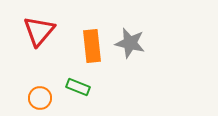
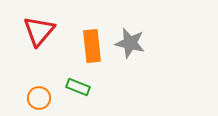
orange circle: moved 1 px left
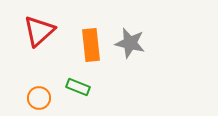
red triangle: rotated 8 degrees clockwise
orange rectangle: moved 1 px left, 1 px up
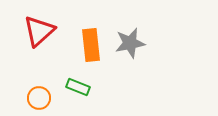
gray star: rotated 24 degrees counterclockwise
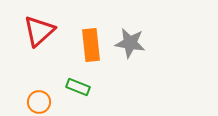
gray star: rotated 20 degrees clockwise
orange circle: moved 4 px down
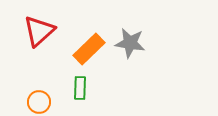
orange rectangle: moved 2 px left, 4 px down; rotated 52 degrees clockwise
green rectangle: moved 2 px right, 1 px down; rotated 70 degrees clockwise
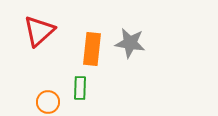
orange rectangle: moved 3 px right; rotated 40 degrees counterclockwise
orange circle: moved 9 px right
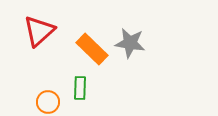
orange rectangle: rotated 52 degrees counterclockwise
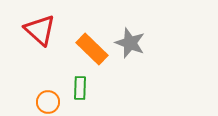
red triangle: moved 1 px right, 1 px up; rotated 36 degrees counterclockwise
gray star: rotated 12 degrees clockwise
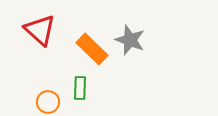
gray star: moved 3 px up
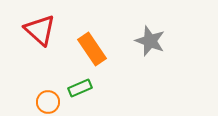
gray star: moved 20 px right, 1 px down
orange rectangle: rotated 12 degrees clockwise
green rectangle: rotated 65 degrees clockwise
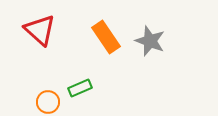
orange rectangle: moved 14 px right, 12 px up
